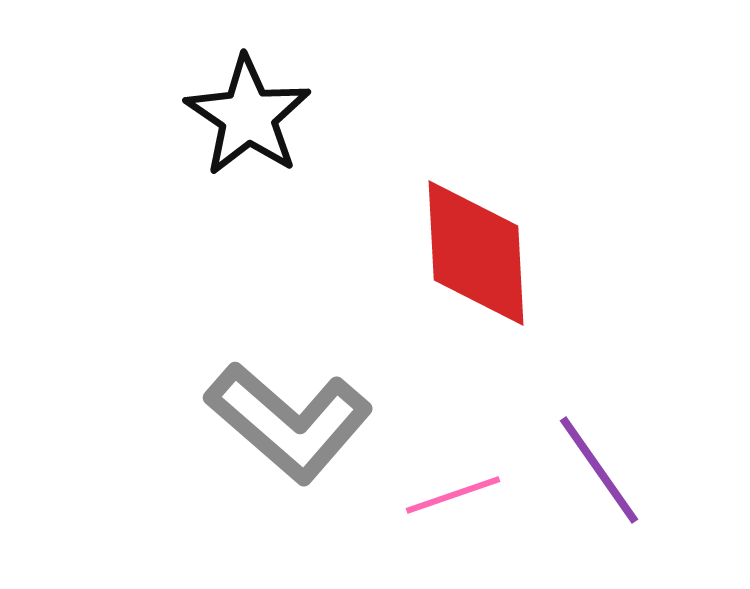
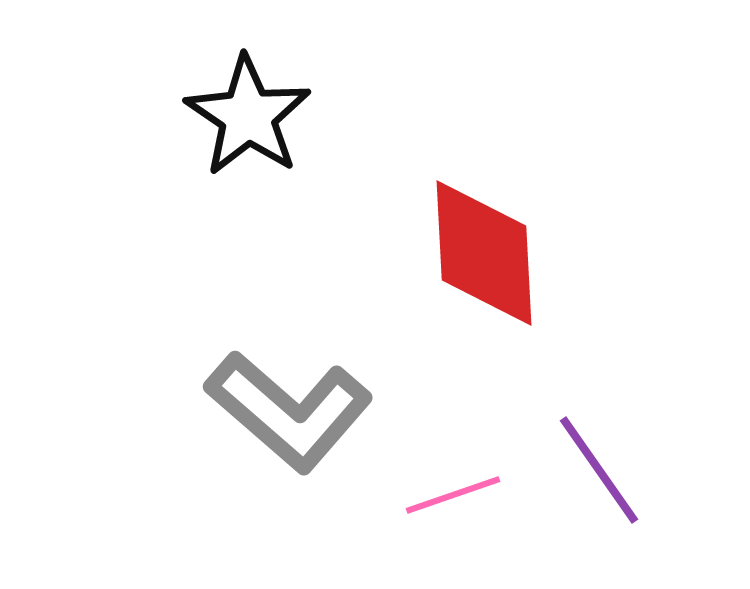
red diamond: moved 8 px right
gray L-shape: moved 11 px up
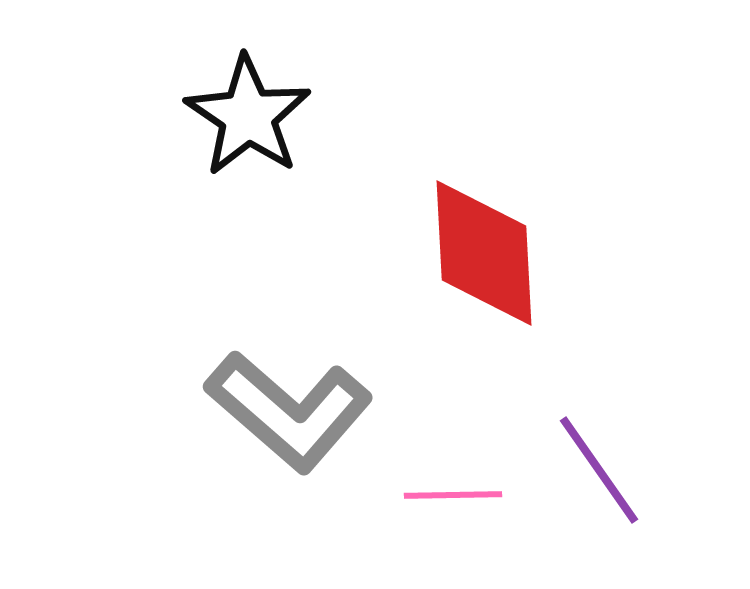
pink line: rotated 18 degrees clockwise
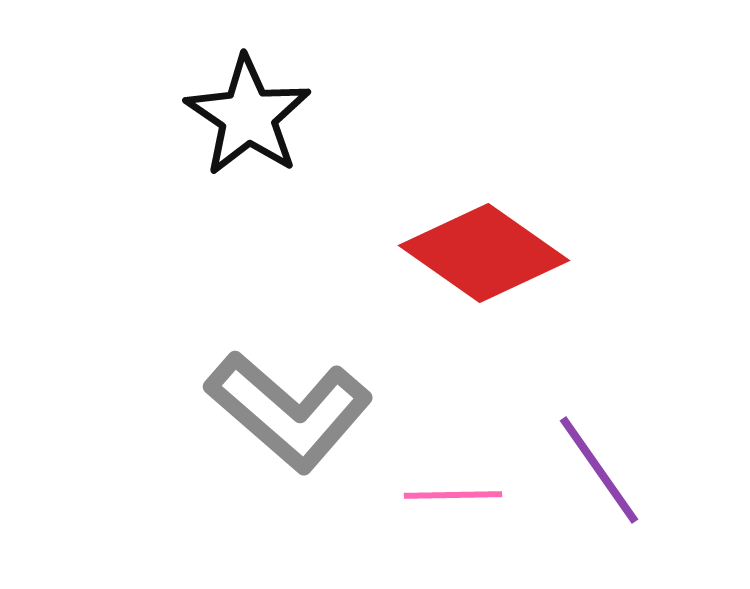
red diamond: rotated 52 degrees counterclockwise
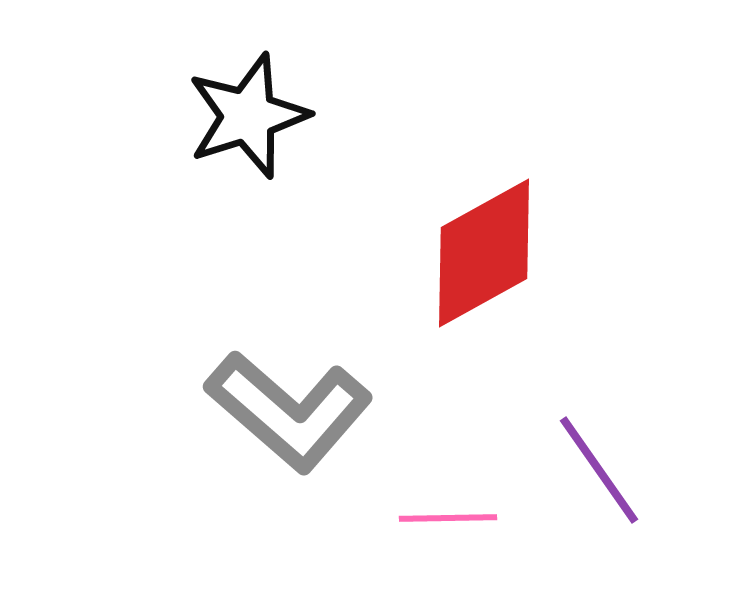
black star: rotated 20 degrees clockwise
red diamond: rotated 64 degrees counterclockwise
pink line: moved 5 px left, 23 px down
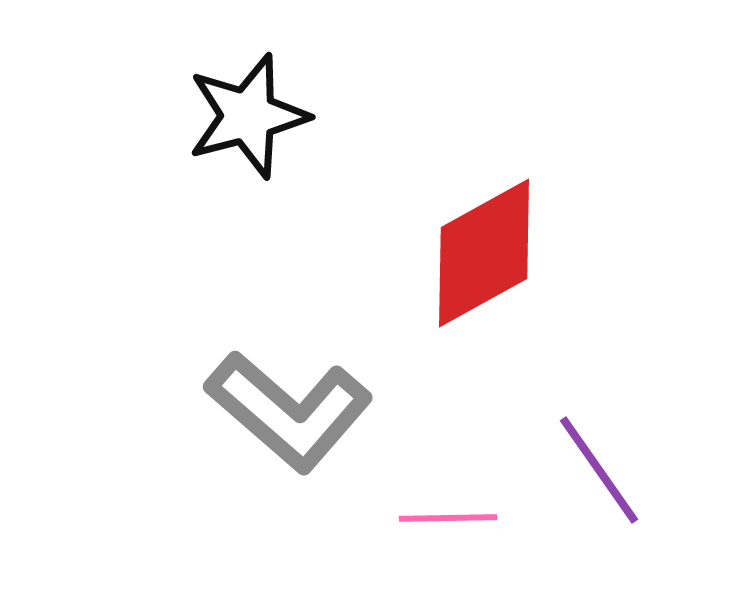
black star: rotated 3 degrees clockwise
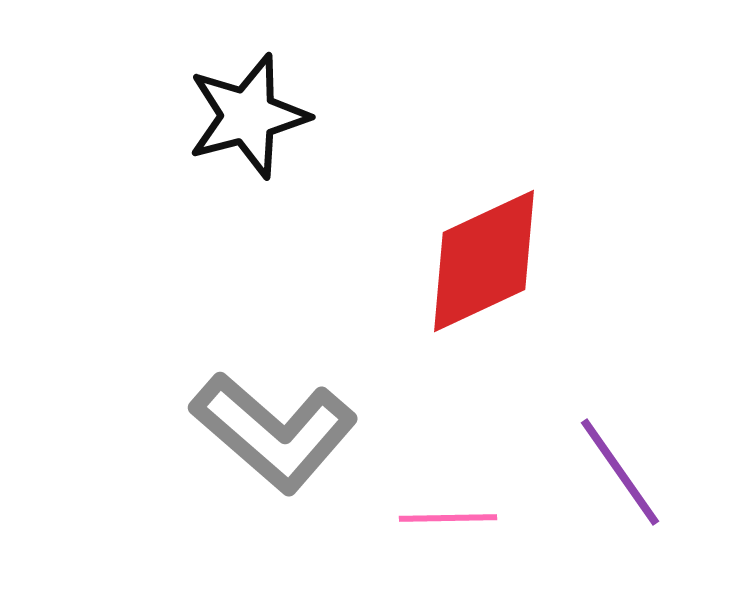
red diamond: moved 8 px down; rotated 4 degrees clockwise
gray L-shape: moved 15 px left, 21 px down
purple line: moved 21 px right, 2 px down
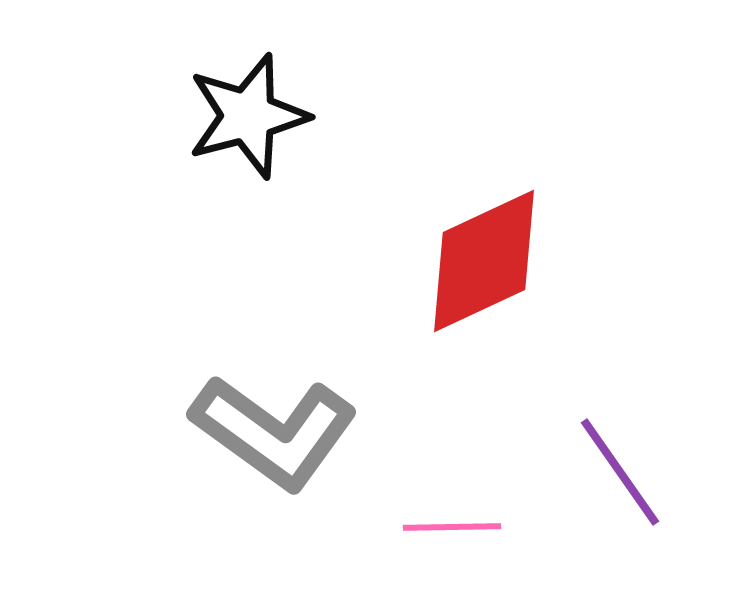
gray L-shape: rotated 5 degrees counterclockwise
pink line: moved 4 px right, 9 px down
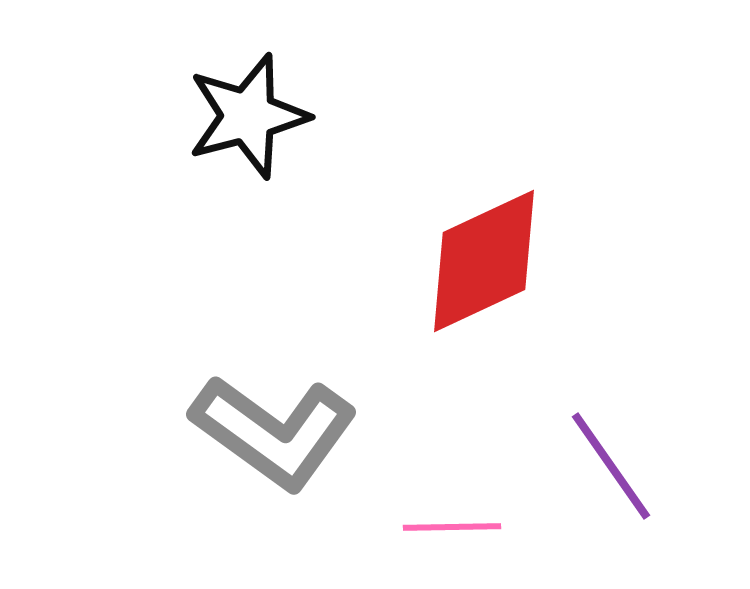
purple line: moved 9 px left, 6 px up
